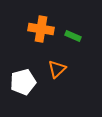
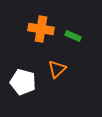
white pentagon: rotated 30 degrees clockwise
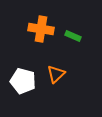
orange triangle: moved 1 px left, 5 px down
white pentagon: moved 1 px up
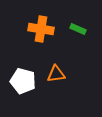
green rectangle: moved 5 px right, 7 px up
orange triangle: rotated 36 degrees clockwise
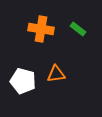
green rectangle: rotated 14 degrees clockwise
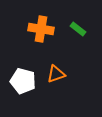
orange triangle: rotated 12 degrees counterclockwise
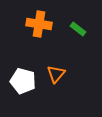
orange cross: moved 2 px left, 5 px up
orange triangle: rotated 30 degrees counterclockwise
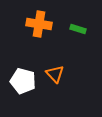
green rectangle: rotated 21 degrees counterclockwise
orange triangle: moved 1 px left; rotated 24 degrees counterclockwise
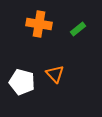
green rectangle: rotated 56 degrees counterclockwise
white pentagon: moved 1 px left, 1 px down
